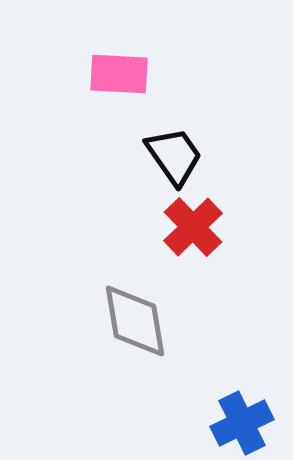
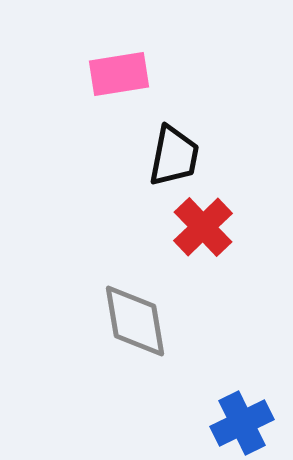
pink rectangle: rotated 12 degrees counterclockwise
black trapezoid: rotated 46 degrees clockwise
red cross: moved 10 px right
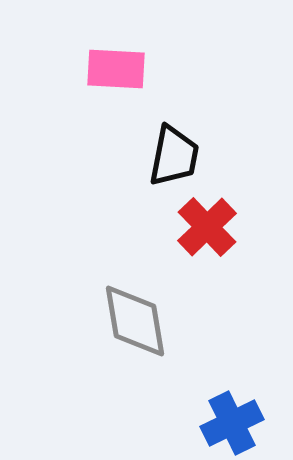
pink rectangle: moved 3 px left, 5 px up; rotated 12 degrees clockwise
red cross: moved 4 px right
blue cross: moved 10 px left
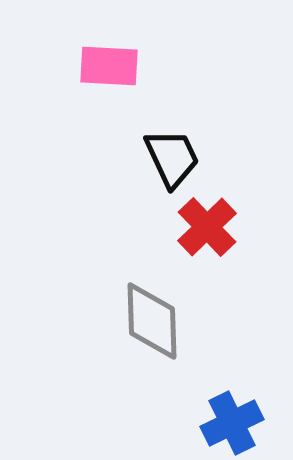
pink rectangle: moved 7 px left, 3 px up
black trapezoid: moved 2 px left, 2 px down; rotated 36 degrees counterclockwise
gray diamond: moved 17 px right; rotated 8 degrees clockwise
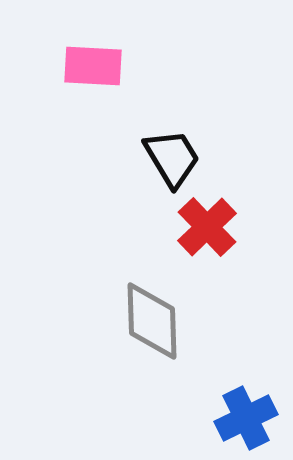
pink rectangle: moved 16 px left
black trapezoid: rotated 6 degrees counterclockwise
blue cross: moved 14 px right, 5 px up
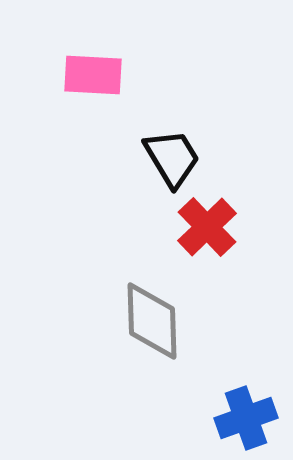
pink rectangle: moved 9 px down
blue cross: rotated 6 degrees clockwise
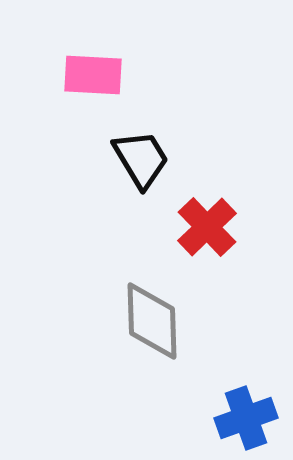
black trapezoid: moved 31 px left, 1 px down
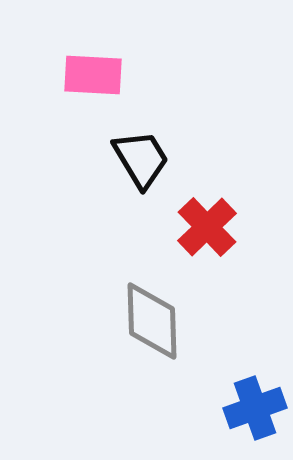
blue cross: moved 9 px right, 10 px up
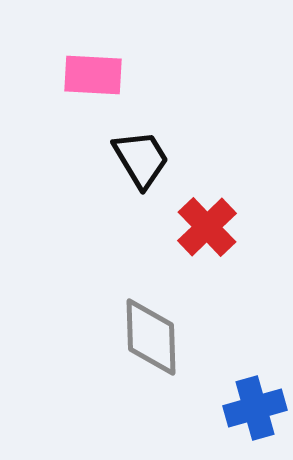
gray diamond: moved 1 px left, 16 px down
blue cross: rotated 4 degrees clockwise
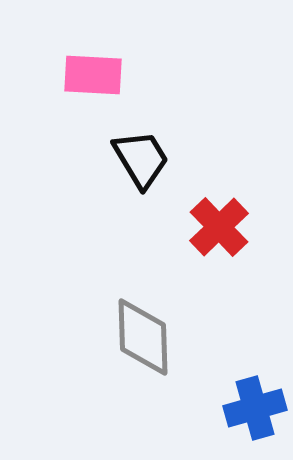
red cross: moved 12 px right
gray diamond: moved 8 px left
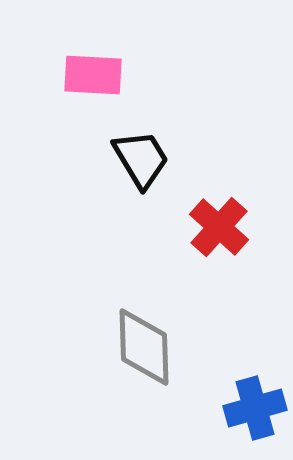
red cross: rotated 4 degrees counterclockwise
gray diamond: moved 1 px right, 10 px down
